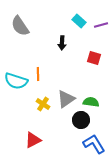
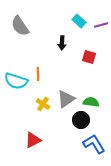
red square: moved 5 px left, 1 px up
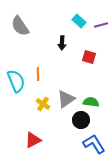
cyan semicircle: rotated 130 degrees counterclockwise
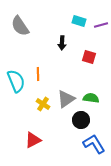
cyan rectangle: rotated 24 degrees counterclockwise
green semicircle: moved 4 px up
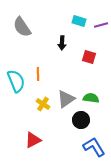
gray semicircle: moved 2 px right, 1 px down
blue L-shape: moved 3 px down
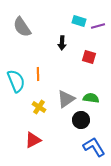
purple line: moved 3 px left, 1 px down
yellow cross: moved 4 px left, 3 px down
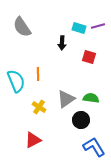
cyan rectangle: moved 7 px down
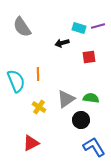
black arrow: rotated 72 degrees clockwise
red square: rotated 24 degrees counterclockwise
red triangle: moved 2 px left, 3 px down
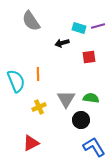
gray semicircle: moved 9 px right, 6 px up
gray triangle: rotated 24 degrees counterclockwise
yellow cross: rotated 32 degrees clockwise
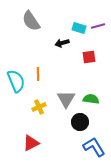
green semicircle: moved 1 px down
black circle: moved 1 px left, 2 px down
